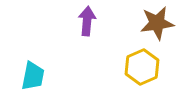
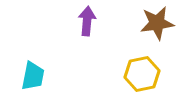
yellow hexagon: moved 7 px down; rotated 12 degrees clockwise
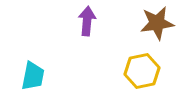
yellow hexagon: moved 3 px up
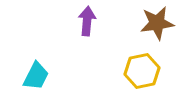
cyan trapezoid: moved 3 px right; rotated 16 degrees clockwise
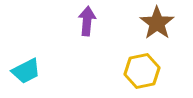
brown star: rotated 28 degrees counterclockwise
cyan trapezoid: moved 10 px left, 5 px up; rotated 36 degrees clockwise
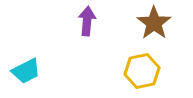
brown star: moved 3 px left
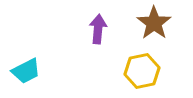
purple arrow: moved 11 px right, 8 px down
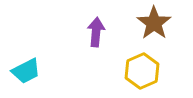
purple arrow: moved 2 px left, 3 px down
yellow hexagon: rotated 12 degrees counterclockwise
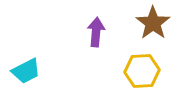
brown star: moved 1 px left
yellow hexagon: rotated 20 degrees clockwise
